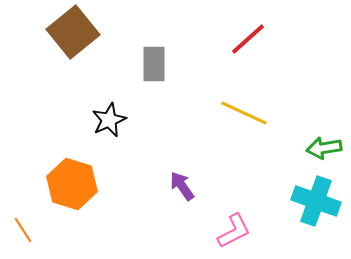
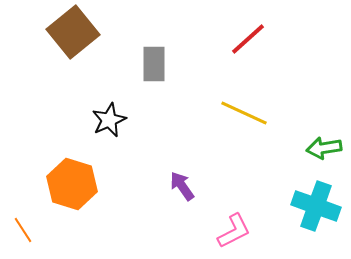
cyan cross: moved 5 px down
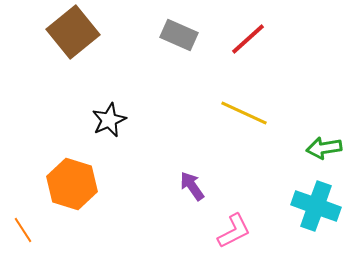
gray rectangle: moved 25 px right, 29 px up; rotated 66 degrees counterclockwise
purple arrow: moved 10 px right
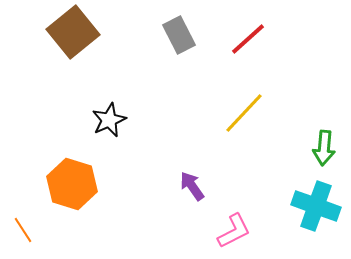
gray rectangle: rotated 39 degrees clockwise
yellow line: rotated 72 degrees counterclockwise
green arrow: rotated 76 degrees counterclockwise
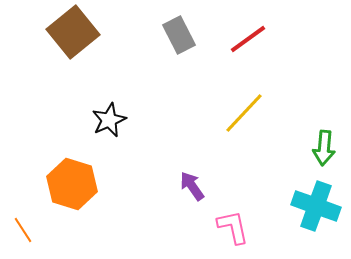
red line: rotated 6 degrees clockwise
pink L-shape: moved 1 px left, 4 px up; rotated 75 degrees counterclockwise
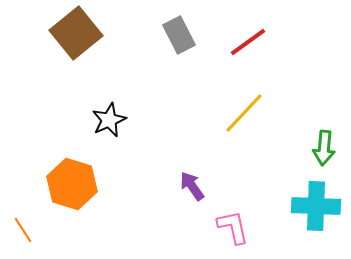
brown square: moved 3 px right, 1 px down
red line: moved 3 px down
cyan cross: rotated 18 degrees counterclockwise
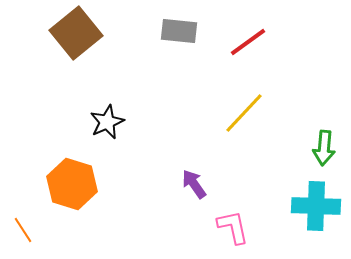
gray rectangle: moved 4 px up; rotated 57 degrees counterclockwise
black star: moved 2 px left, 2 px down
purple arrow: moved 2 px right, 2 px up
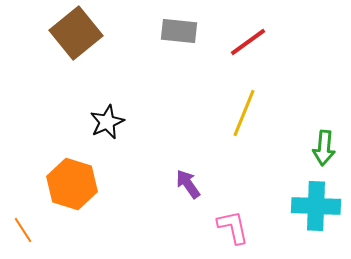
yellow line: rotated 21 degrees counterclockwise
purple arrow: moved 6 px left
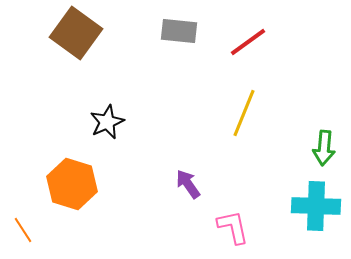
brown square: rotated 15 degrees counterclockwise
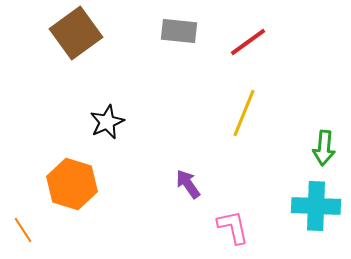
brown square: rotated 18 degrees clockwise
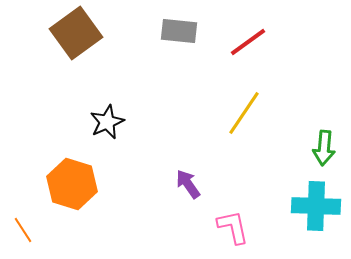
yellow line: rotated 12 degrees clockwise
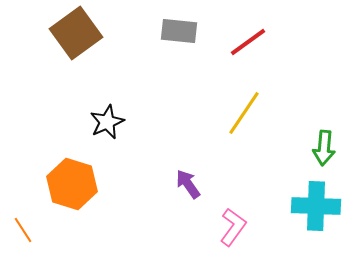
pink L-shape: rotated 48 degrees clockwise
